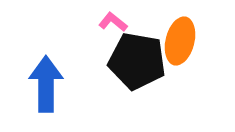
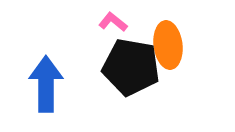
orange ellipse: moved 12 px left, 4 px down; rotated 21 degrees counterclockwise
black pentagon: moved 6 px left, 6 px down
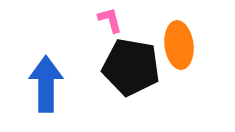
pink L-shape: moved 3 px left, 2 px up; rotated 36 degrees clockwise
orange ellipse: moved 11 px right
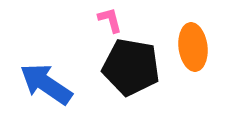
orange ellipse: moved 14 px right, 2 px down
blue arrow: rotated 56 degrees counterclockwise
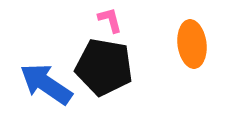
orange ellipse: moved 1 px left, 3 px up
black pentagon: moved 27 px left
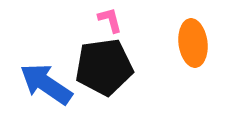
orange ellipse: moved 1 px right, 1 px up
black pentagon: rotated 18 degrees counterclockwise
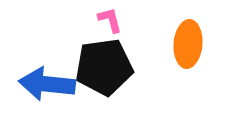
orange ellipse: moved 5 px left, 1 px down; rotated 12 degrees clockwise
blue arrow: moved 1 px right; rotated 28 degrees counterclockwise
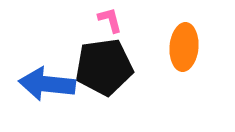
orange ellipse: moved 4 px left, 3 px down
